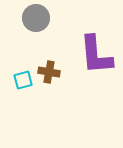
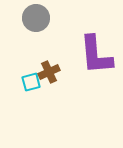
brown cross: rotated 35 degrees counterclockwise
cyan square: moved 8 px right, 2 px down
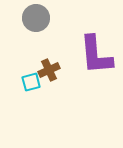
brown cross: moved 2 px up
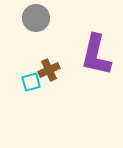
purple L-shape: rotated 18 degrees clockwise
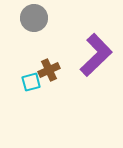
gray circle: moved 2 px left
purple L-shape: rotated 147 degrees counterclockwise
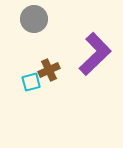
gray circle: moved 1 px down
purple L-shape: moved 1 px left, 1 px up
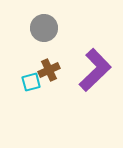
gray circle: moved 10 px right, 9 px down
purple L-shape: moved 16 px down
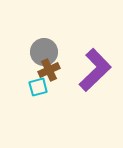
gray circle: moved 24 px down
cyan square: moved 7 px right, 5 px down
